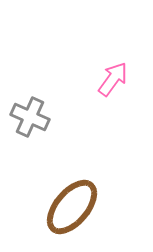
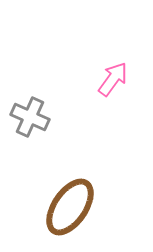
brown ellipse: moved 2 px left; rotated 6 degrees counterclockwise
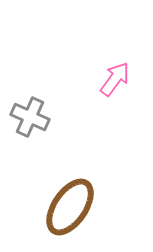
pink arrow: moved 2 px right
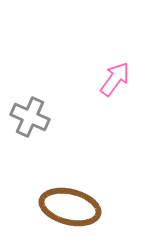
brown ellipse: rotated 70 degrees clockwise
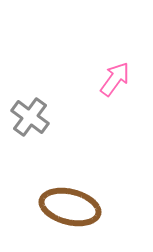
gray cross: rotated 12 degrees clockwise
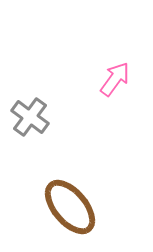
brown ellipse: rotated 36 degrees clockwise
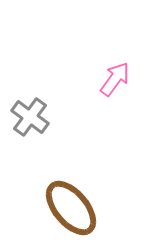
brown ellipse: moved 1 px right, 1 px down
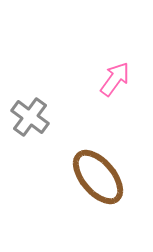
brown ellipse: moved 27 px right, 31 px up
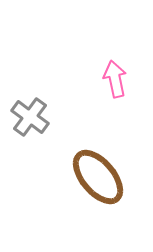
pink arrow: rotated 48 degrees counterclockwise
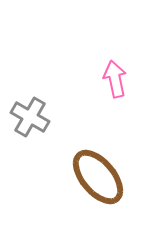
gray cross: rotated 6 degrees counterclockwise
